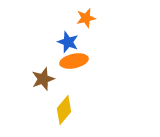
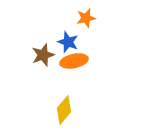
brown star: moved 24 px up
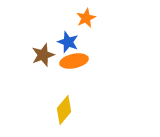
orange star: rotated 12 degrees counterclockwise
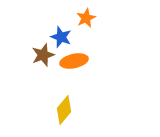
blue star: moved 7 px left, 5 px up
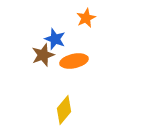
blue star: moved 6 px left, 2 px down
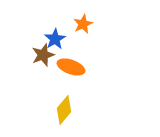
orange star: moved 3 px left, 6 px down
blue star: rotated 20 degrees clockwise
orange ellipse: moved 3 px left, 6 px down; rotated 32 degrees clockwise
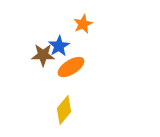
blue star: moved 4 px right, 7 px down
brown star: rotated 20 degrees clockwise
orange ellipse: rotated 52 degrees counterclockwise
